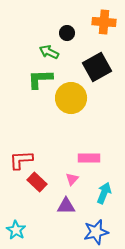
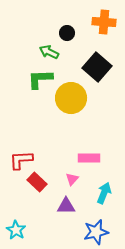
black square: rotated 20 degrees counterclockwise
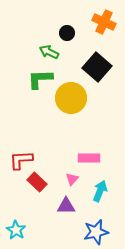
orange cross: rotated 20 degrees clockwise
cyan arrow: moved 4 px left, 2 px up
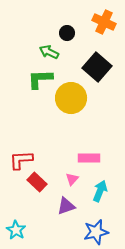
purple triangle: rotated 18 degrees counterclockwise
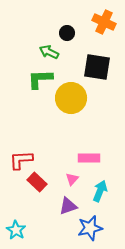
black square: rotated 32 degrees counterclockwise
purple triangle: moved 2 px right
blue star: moved 6 px left, 4 px up
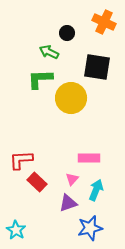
cyan arrow: moved 4 px left, 1 px up
purple triangle: moved 3 px up
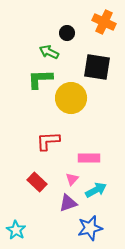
red L-shape: moved 27 px right, 19 px up
cyan arrow: rotated 40 degrees clockwise
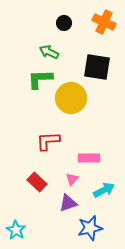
black circle: moved 3 px left, 10 px up
cyan arrow: moved 8 px right
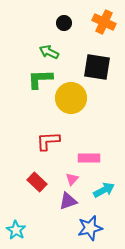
purple triangle: moved 2 px up
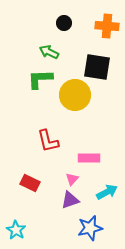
orange cross: moved 3 px right, 4 px down; rotated 20 degrees counterclockwise
yellow circle: moved 4 px right, 3 px up
red L-shape: rotated 100 degrees counterclockwise
red rectangle: moved 7 px left, 1 px down; rotated 18 degrees counterclockwise
cyan arrow: moved 3 px right, 2 px down
purple triangle: moved 2 px right, 1 px up
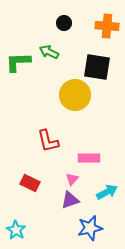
green L-shape: moved 22 px left, 17 px up
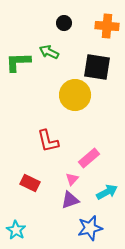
pink rectangle: rotated 40 degrees counterclockwise
